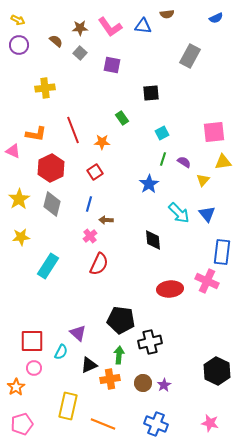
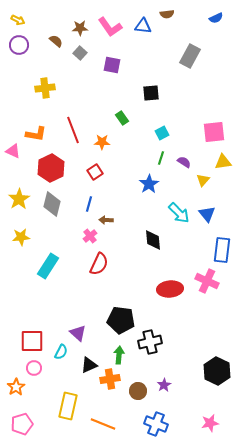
green line at (163, 159): moved 2 px left, 1 px up
blue rectangle at (222, 252): moved 2 px up
brown circle at (143, 383): moved 5 px left, 8 px down
pink star at (210, 423): rotated 24 degrees counterclockwise
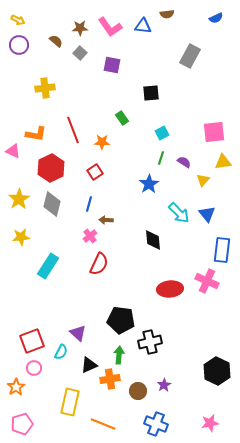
red square at (32, 341): rotated 20 degrees counterclockwise
yellow rectangle at (68, 406): moved 2 px right, 4 px up
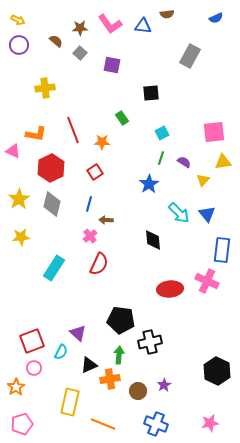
pink L-shape at (110, 27): moved 3 px up
cyan rectangle at (48, 266): moved 6 px right, 2 px down
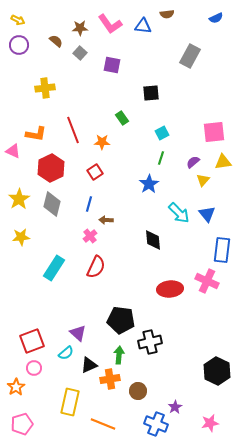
purple semicircle at (184, 162): moved 9 px right; rotated 72 degrees counterclockwise
red semicircle at (99, 264): moved 3 px left, 3 px down
cyan semicircle at (61, 352): moved 5 px right, 1 px down; rotated 21 degrees clockwise
purple star at (164, 385): moved 11 px right, 22 px down
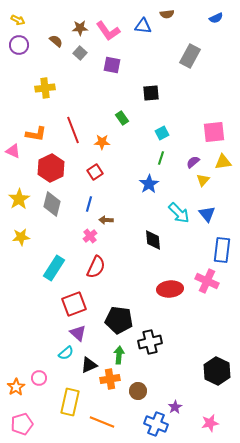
pink L-shape at (110, 24): moved 2 px left, 7 px down
black pentagon at (121, 320): moved 2 px left
red square at (32, 341): moved 42 px right, 37 px up
pink circle at (34, 368): moved 5 px right, 10 px down
orange line at (103, 424): moved 1 px left, 2 px up
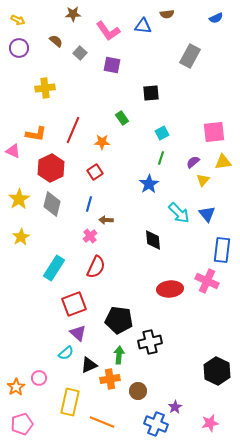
brown star at (80, 28): moved 7 px left, 14 px up
purple circle at (19, 45): moved 3 px down
red line at (73, 130): rotated 44 degrees clockwise
yellow star at (21, 237): rotated 24 degrees counterclockwise
